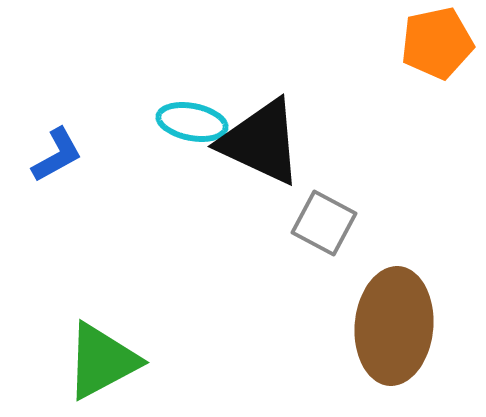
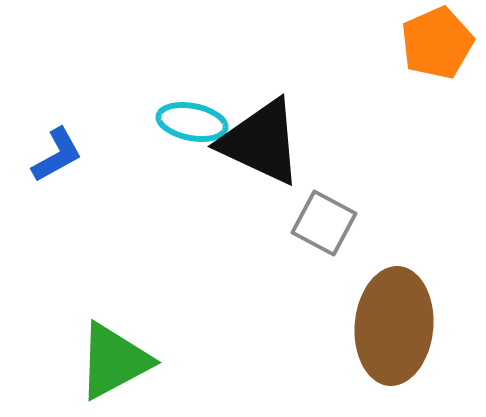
orange pentagon: rotated 12 degrees counterclockwise
green triangle: moved 12 px right
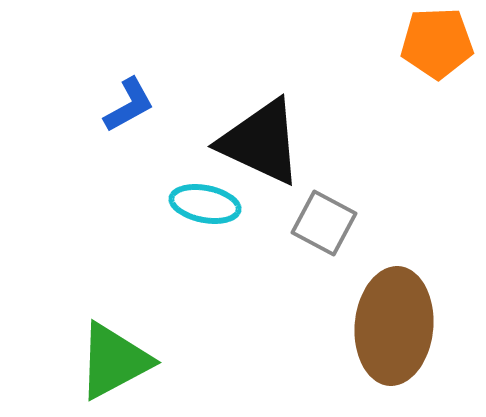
orange pentagon: rotated 22 degrees clockwise
cyan ellipse: moved 13 px right, 82 px down
blue L-shape: moved 72 px right, 50 px up
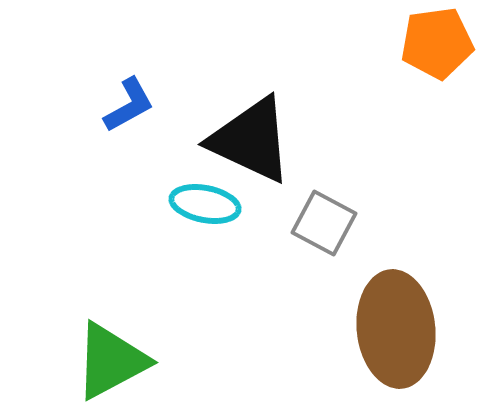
orange pentagon: rotated 6 degrees counterclockwise
black triangle: moved 10 px left, 2 px up
brown ellipse: moved 2 px right, 3 px down; rotated 11 degrees counterclockwise
green triangle: moved 3 px left
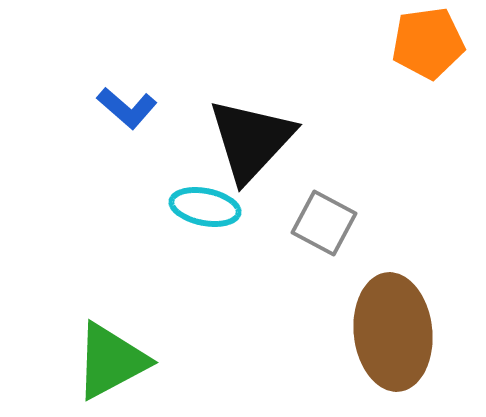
orange pentagon: moved 9 px left
blue L-shape: moved 2 px left, 3 px down; rotated 70 degrees clockwise
black triangle: rotated 48 degrees clockwise
cyan ellipse: moved 3 px down
brown ellipse: moved 3 px left, 3 px down
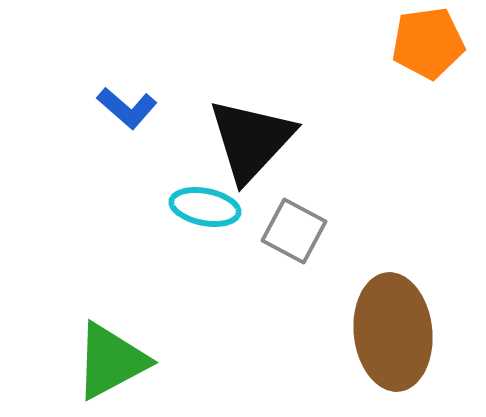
gray square: moved 30 px left, 8 px down
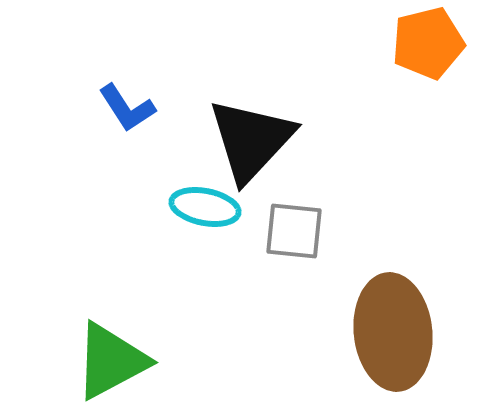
orange pentagon: rotated 6 degrees counterclockwise
blue L-shape: rotated 16 degrees clockwise
gray square: rotated 22 degrees counterclockwise
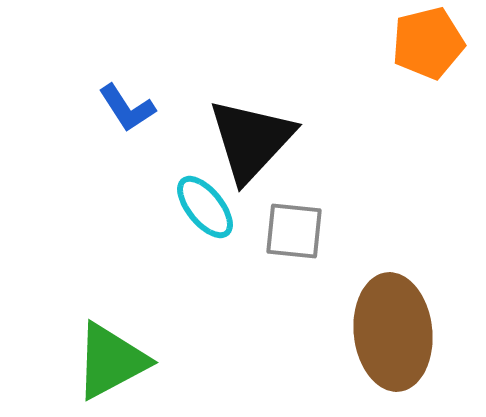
cyan ellipse: rotated 40 degrees clockwise
